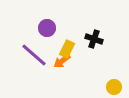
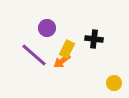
black cross: rotated 12 degrees counterclockwise
yellow circle: moved 4 px up
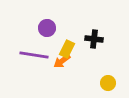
purple line: rotated 32 degrees counterclockwise
yellow circle: moved 6 px left
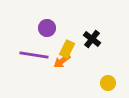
black cross: moved 2 px left; rotated 30 degrees clockwise
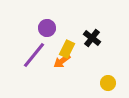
black cross: moved 1 px up
purple line: rotated 60 degrees counterclockwise
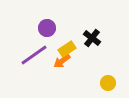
yellow rectangle: rotated 30 degrees clockwise
purple line: rotated 16 degrees clockwise
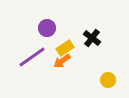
yellow rectangle: moved 2 px left, 1 px up
purple line: moved 2 px left, 2 px down
yellow circle: moved 3 px up
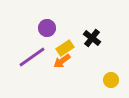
yellow circle: moved 3 px right
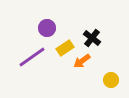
orange arrow: moved 20 px right
